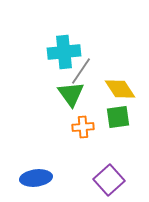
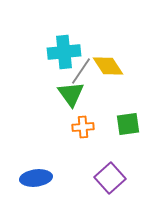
yellow diamond: moved 12 px left, 23 px up
green square: moved 10 px right, 7 px down
purple square: moved 1 px right, 2 px up
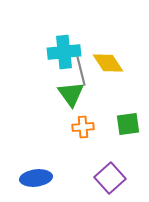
yellow diamond: moved 3 px up
gray line: rotated 48 degrees counterclockwise
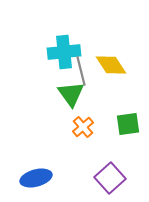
yellow diamond: moved 3 px right, 2 px down
orange cross: rotated 35 degrees counterclockwise
blue ellipse: rotated 8 degrees counterclockwise
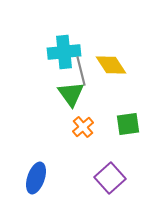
blue ellipse: rotated 56 degrees counterclockwise
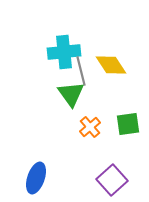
orange cross: moved 7 px right
purple square: moved 2 px right, 2 px down
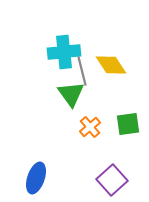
gray line: moved 1 px right
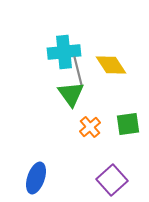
gray line: moved 4 px left
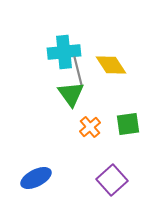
blue ellipse: rotated 44 degrees clockwise
